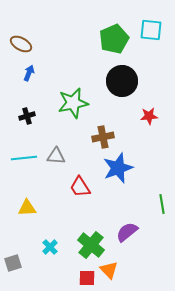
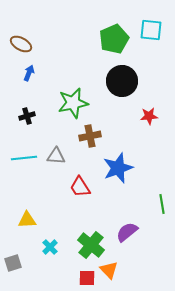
brown cross: moved 13 px left, 1 px up
yellow triangle: moved 12 px down
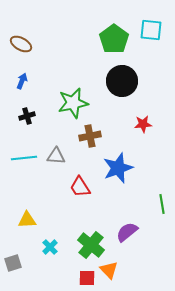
green pentagon: rotated 12 degrees counterclockwise
blue arrow: moved 7 px left, 8 px down
red star: moved 6 px left, 8 px down
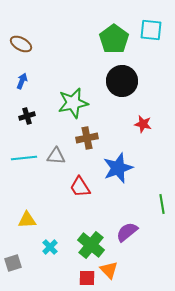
red star: rotated 18 degrees clockwise
brown cross: moved 3 px left, 2 px down
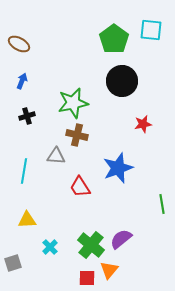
brown ellipse: moved 2 px left
red star: rotated 24 degrees counterclockwise
brown cross: moved 10 px left, 3 px up; rotated 25 degrees clockwise
cyan line: moved 13 px down; rotated 75 degrees counterclockwise
purple semicircle: moved 6 px left, 7 px down
orange triangle: rotated 24 degrees clockwise
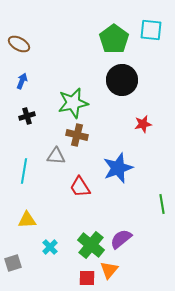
black circle: moved 1 px up
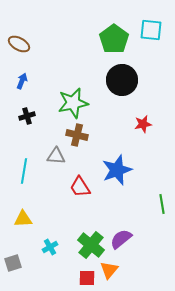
blue star: moved 1 px left, 2 px down
yellow triangle: moved 4 px left, 1 px up
cyan cross: rotated 14 degrees clockwise
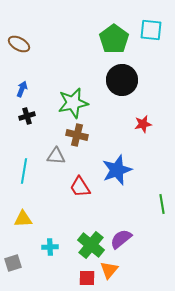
blue arrow: moved 8 px down
cyan cross: rotated 28 degrees clockwise
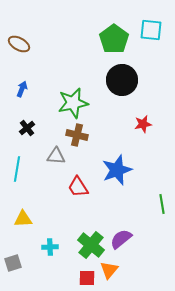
black cross: moved 12 px down; rotated 21 degrees counterclockwise
cyan line: moved 7 px left, 2 px up
red trapezoid: moved 2 px left
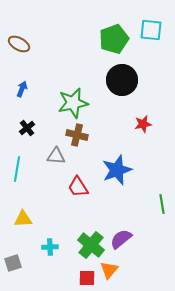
green pentagon: rotated 16 degrees clockwise
